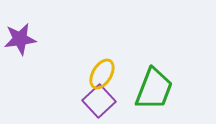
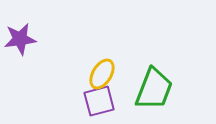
purple square: rotated 28 degrees clockwise
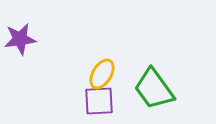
green trapezoid: rotated 123 degrees clockwise
purple square: rotated 12 degrees clockwise
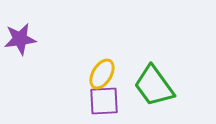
green trapezoid: moved 3 px up
purple square: moved 5 px right
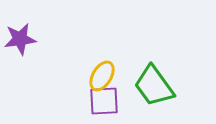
yellow ellipse: moved 2 px down
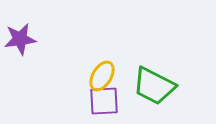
green trapezoid: rotated 27 degrees counterclockwise
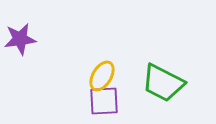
green trapezoid: moved 9 px right, 3 px up
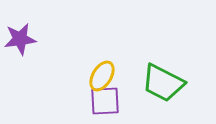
purple square: moved 1 px right
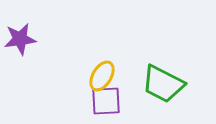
green trapezoid: moved 1 px down
purple square: moved 1 px right
